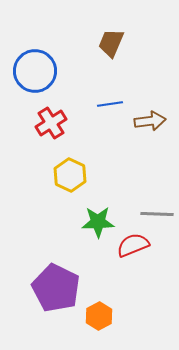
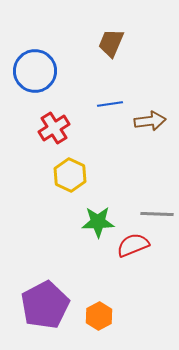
red cross: moved 3 px right, 5 px down
purple pentagon: moved 11 px left, 17 px down; rotated 18 degrees clockwise
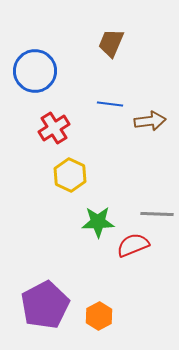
blue line: rotated 15 degrees clockwise
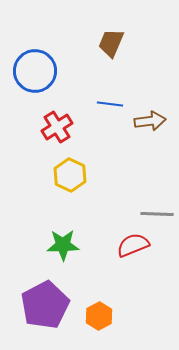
red cross: moved 3 px right, 1 px up
green star: moved 35 px left, 23 px down
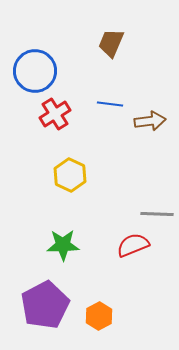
red cross: moved 2 px left, 13 px up
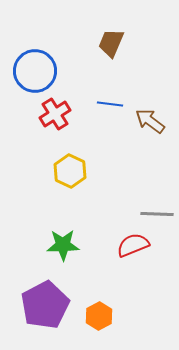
brown arrow: rotated 136 degrees counterclockwise
yellow hexagon: moved 4 px up
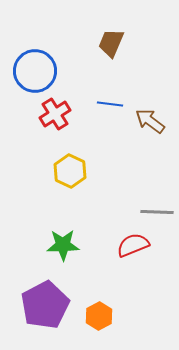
gray line: moved 2 px up
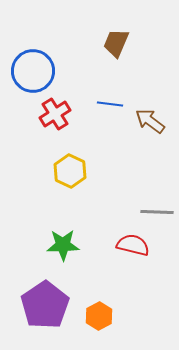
brown trapezoid: moved 5 px right
blue circle: moved 2 px left
red semicircle: rotated 36 degrees clockwise
purple pentagon: rotated 6 degrees counterclockwise
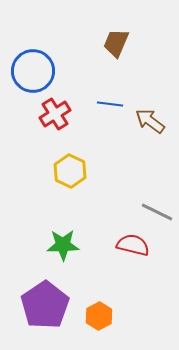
gray line: rotated 24 degrees clockwise
